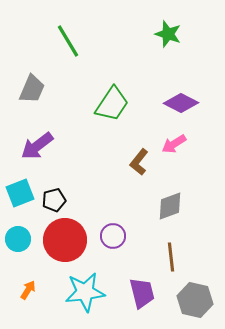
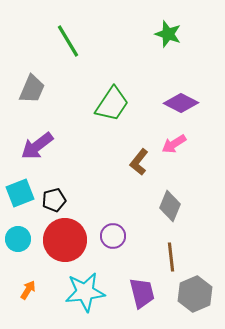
gray diamond: rotated 48 degrees counterclockwise
gray hexagon: moved 6 px up; rotated 24 degrees clockwise
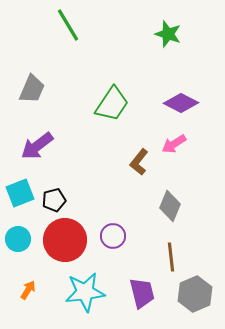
green line: moved 16 px up
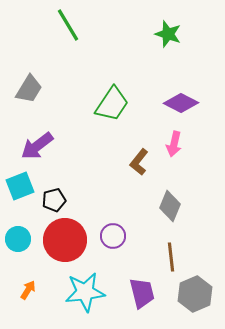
gray trapezoid: moved 3 px left; rotated 8 degrees clockwise
pink arrow: rotated 45 degrees counterclockwise
cyan square: moved 7 px up
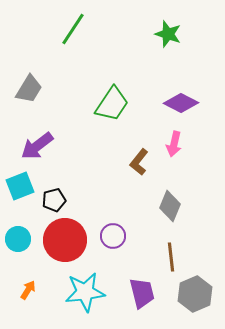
green line: moved 5 px right, 4 px down; rotated 64 degrees clockwise
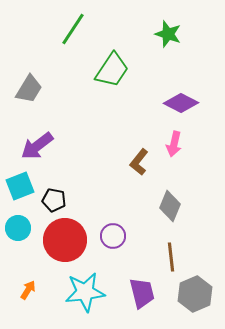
green trapezoid: moved 34 px up
black pentagon: rotated 25 degrees clockwise
cyan circle: moved 11 px up
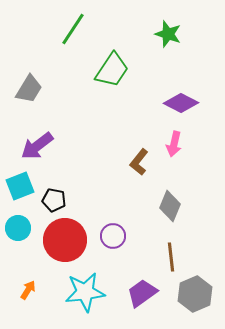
purple trapezoid: rotated 112 degrees counterclockwise
